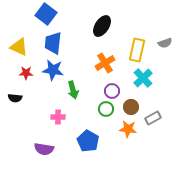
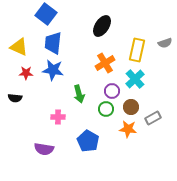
cyan cross: moved 8 px left, 1 px down
green arrow: moved 6 px right, 4 px down
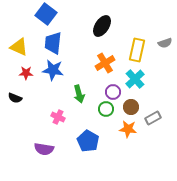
purple circle: moved 1 px right, 1 px down
black semicircle: rotated 16 degrees clockwise
pink cross: rotated 24 degrees clockwise
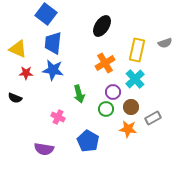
yellow triangle: moved 1 px left, 2 px down
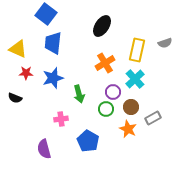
blue star: moved 8 px down; rotated 25 degrees counterclockwise
pink cross: moved 3 px right, 2 px down; rotated 32 degrees counterclockwise
orange star: rotated 18 degrees clockwise
purple semicircle: rotated 66 degrees clockwise
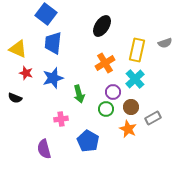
red star: rotated 16 degrees clockwise
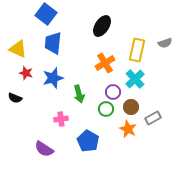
purple semicircle: rotated 42 degrees counterclockwise
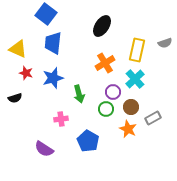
black semicircle: rotated 40 degrees counterclockwise
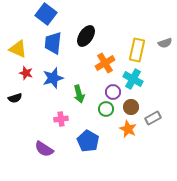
black ellipse: moved 16 px left, 10 px down
cyan cross: moved 2 px left; rotated 18 degrees counterclockwise
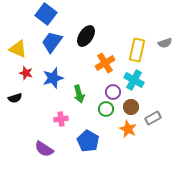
blue trapezoid: moved 1 px left, 1 px up; rotated 30 degrees clockwise
cyan cross: moved 1 px right, 1 px down
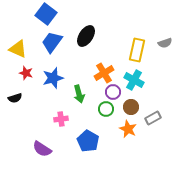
orange cross: moved 1 px left, 10 px down
purple semicircle: moved 2 px left
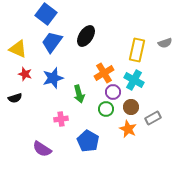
red star: moved 1 px left, 1 px down
